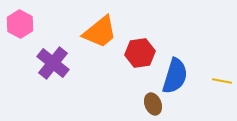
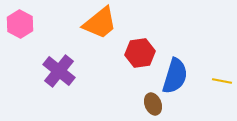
orange trapezoid: moved 9 px up
purple cross: moved 6 px right, 8 px down
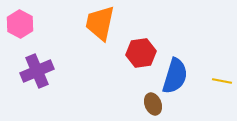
orange trapezoid: rotated 141 degrees clockwise
red hexagon: moved 1 px right
purple cross: moved 22 px left; rotated 28 degrees clockwise
